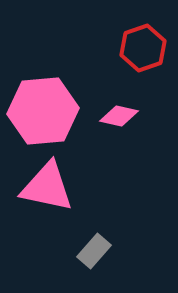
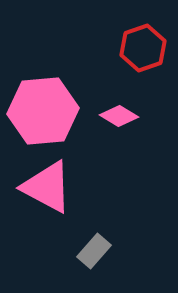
pink diamond: rotated 18 degrees clockwise
pink triangle: rotated 16 degrees clockwise
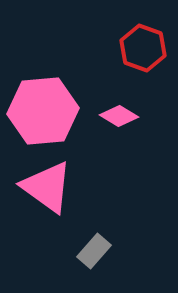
red hexagon: rotated 21 degrees counterclockwise
pink triangle: rotated 8 degrees clockwise
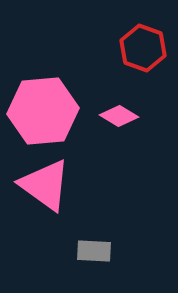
pink triangle: moved 2 px left, 2 px up
gray rectangle: rotated 52 degrees clockwise
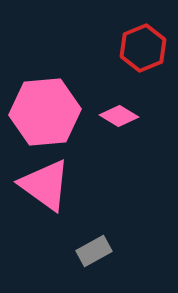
red hexagon: rotated 18 degrees clockwise
pink hexagon: moved 2 px right, 1 px down
gray rectangle: rotated 32 degrees counterclockwise
